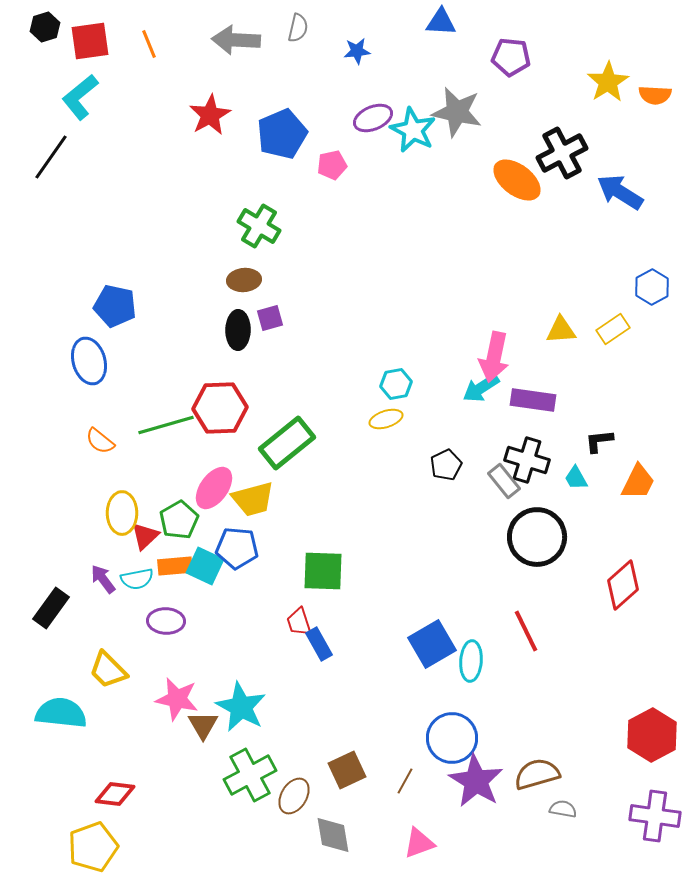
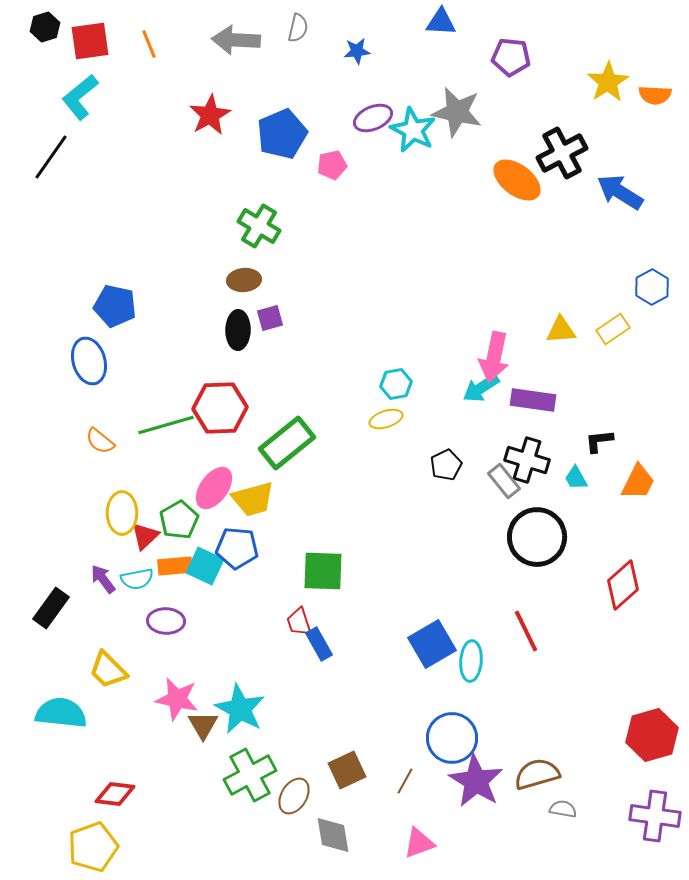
cyan star at (241, 707): moved 1 px left, 2 px down
red hexagon at (652, 735): rotated 12 degrees clockwise
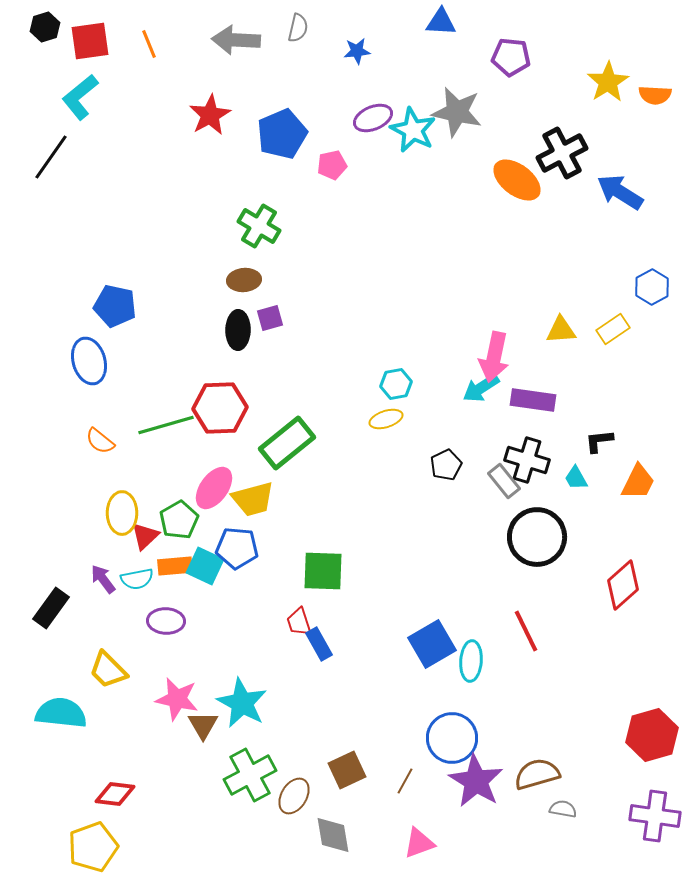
cyan star at (240, 709): moved 2 px right, 6 px up
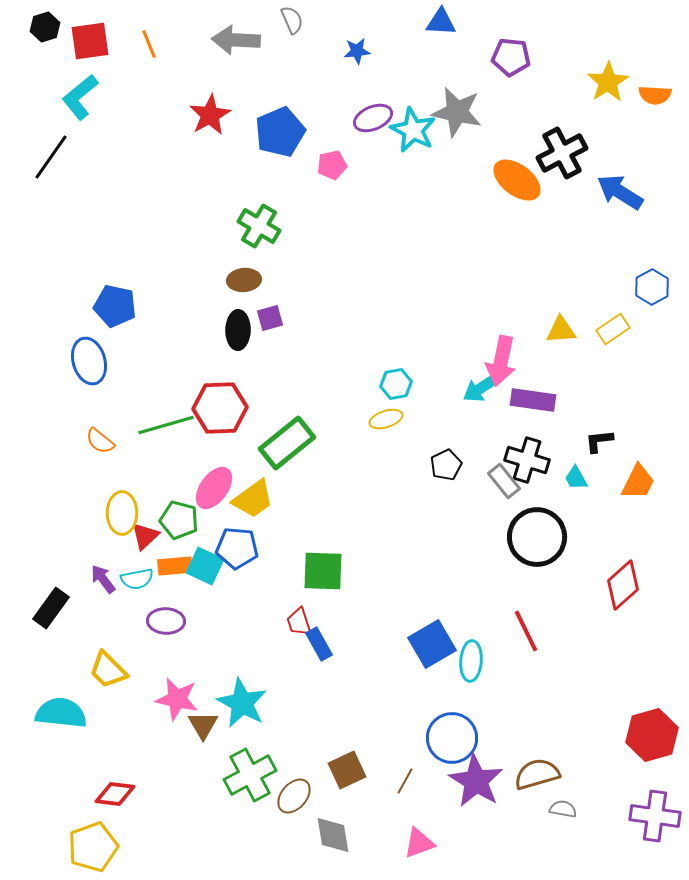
gray semicircle at (298, 28): moved 6 px left, 8 px up; rotated 36 degrees counterclockwise
blue pentagon at (282, 134): moved 2 px left, 2 px up
pink arrow at (494, 357): moved 7 px right, 4 px down
yellow trapezoid at (253, 499): rotated 21 degrees counterclockwise
green pentagon at (179, 520): rotated 27 degrees counterclockwise
brown ellipse at (294, 796): rotated 9 degrees clockwise
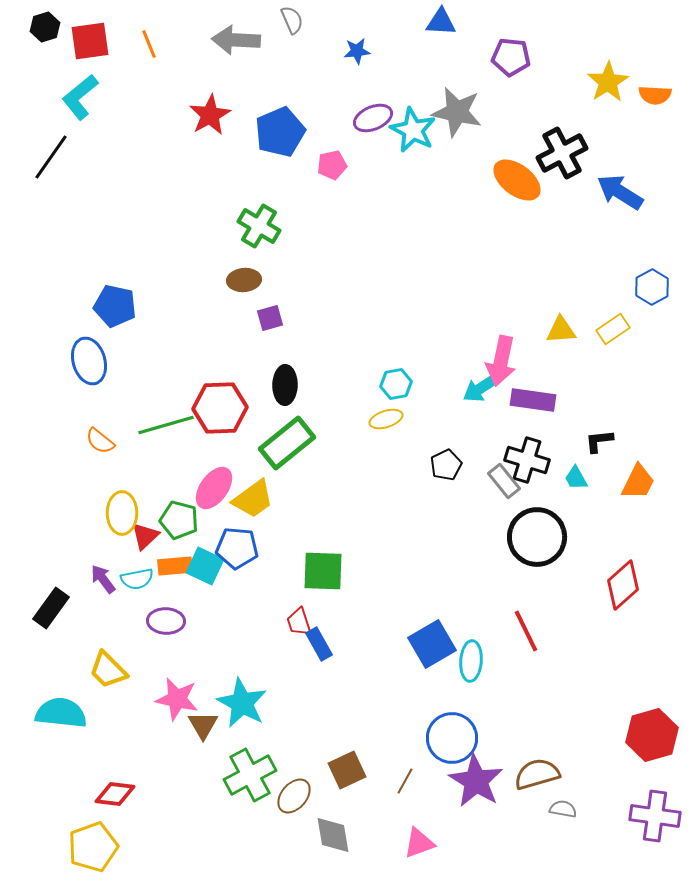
black ellipse at (238, 330): moved 47 px right, 55 px down
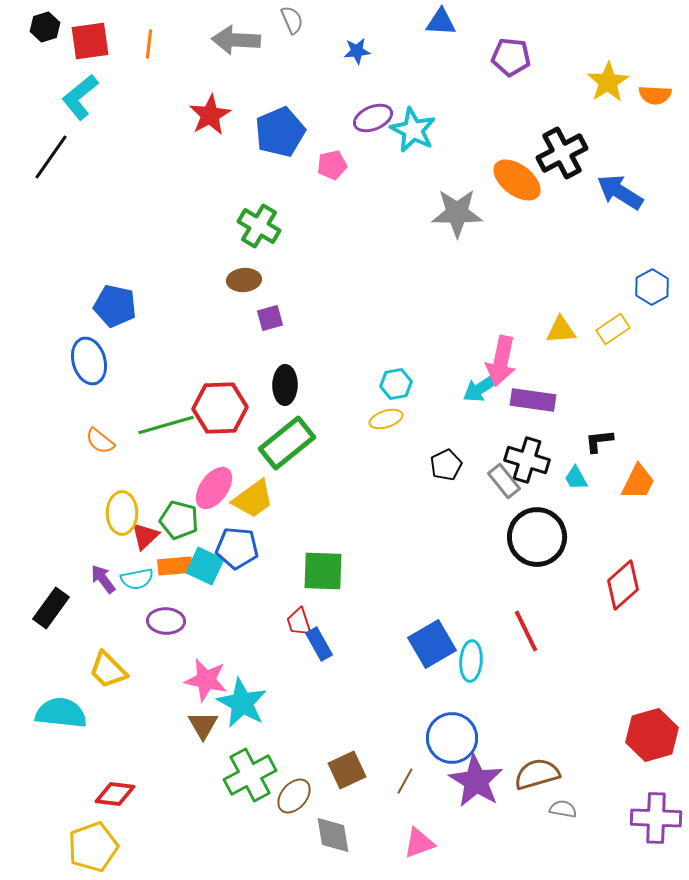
orange line at (149, 44): rotated 28 degrees clockwise
gray star at (457, 112): moved 101 px down; rotated 12 degrees counterclockwise
pink star at (177, 699): moved 29 px right, 19 px up
purple cross at (655, 816): moved 1 px right, 2 px down; rotated 6 degrees counterclockwise
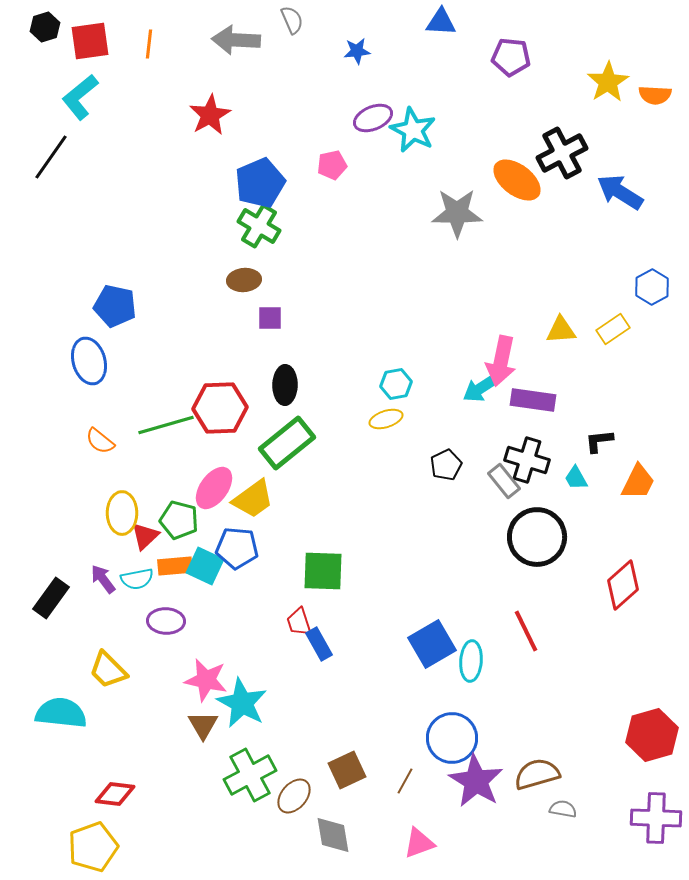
blue pentagon at (280, 132): moved 20 px left, 51 px down
purple square at (270, 318): rotated 16 degrees clockwise
black rectangle at (51, 608): moved 10 px up
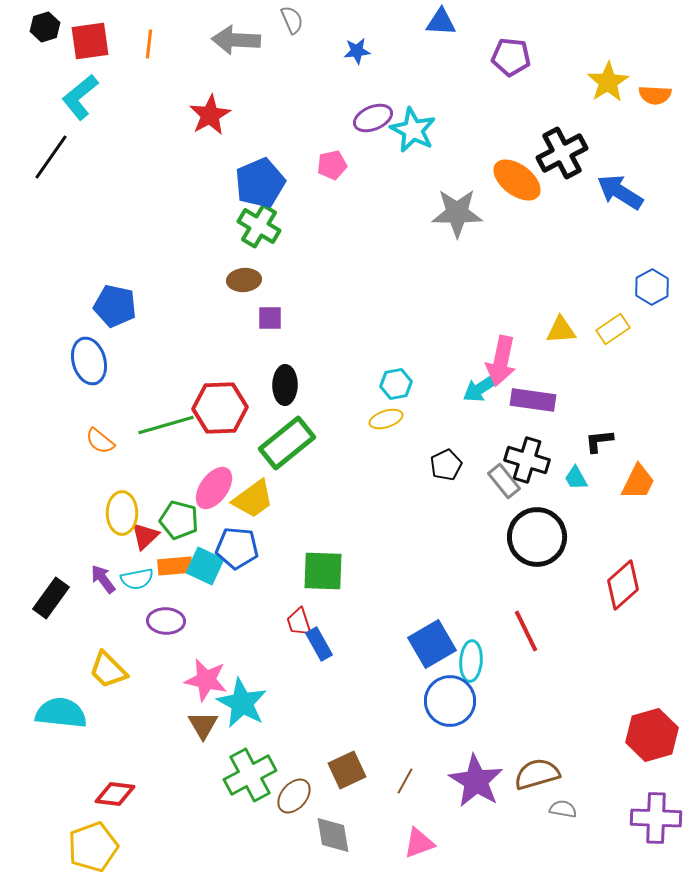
blue circle at (452, 738): moved 2 px left, 37 px up
